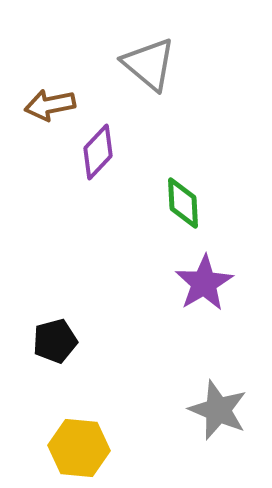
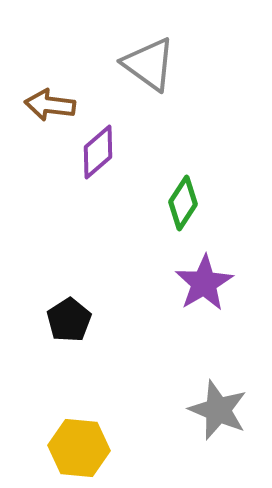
gray triangle: rotated 4 degrees counterclockwise
brown arrow: rotated 18 degrees clockwise
purple diamond: rotated 6 degrees clockwise
green diamond: rotated 36 degrees clockwise
black pentagon: moved 14 px right, 21 px up; rotated 18 degrees counterclockwise
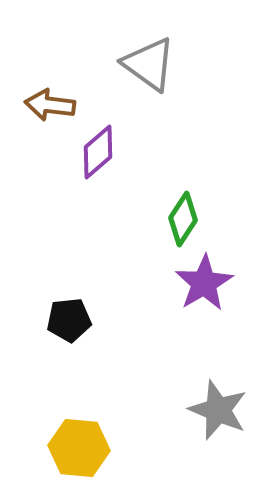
green diamond: moved 16 px down
black pentagon: rotated 27 degrees clockwise
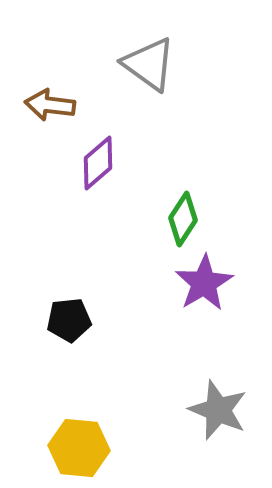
purple diamond: moved 11 px down
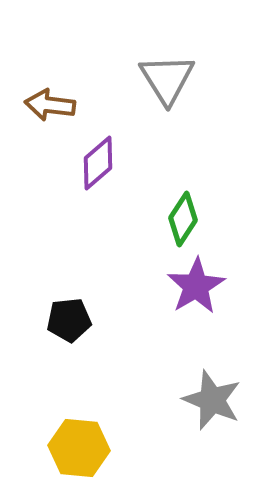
gray triangle: moved 18 px right, 15 px down; rotated 22 degrees clockwise
purple star: moved 8 px left, 3 px down
gray star: moved 6 px left, 10 px up
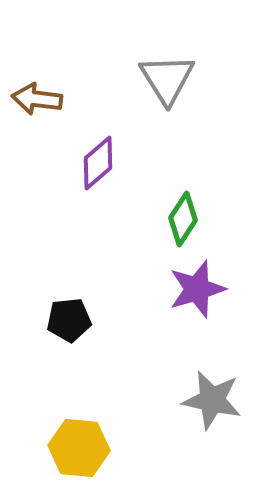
brown arrow: moved 13 px left, 6 px up
purple star: moved 1 px right, 3 px down; rotated 14 degrees clockwise
gray star: rotated 10 degrees counterclockwise
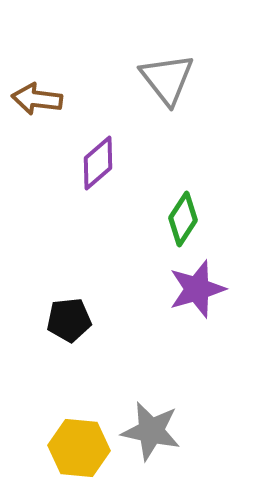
gray triangle: rotated 6 degrees counterclockwise
gray star: moved 61 px left, 31 px down
